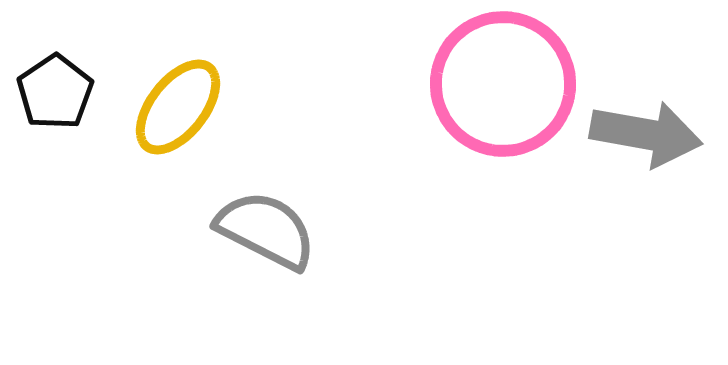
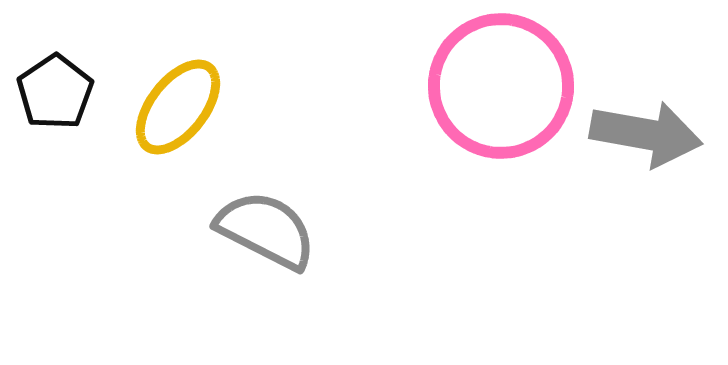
pink circle: moved 2 px left, 2 px down
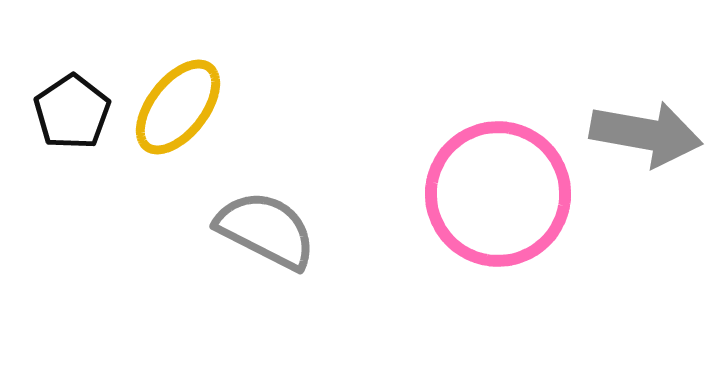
pink circle: moved 3 px left, 108 px down
black pentagon: moved 17 px right, 20 px down
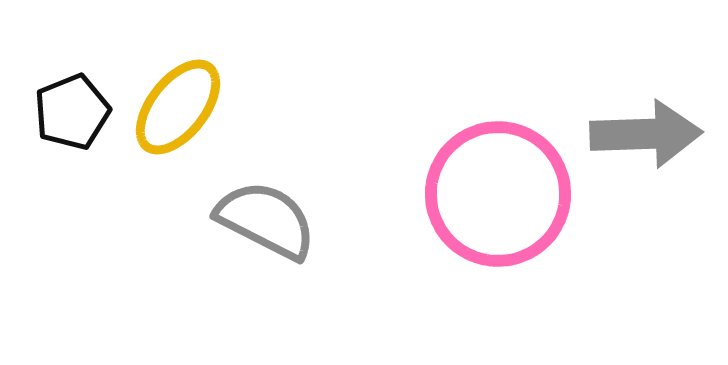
black pentagon: rotated 12 degrees clockwise
gray arrow: rotated 12 degrees counterclockwise
gray semicircle: moved 10 px up
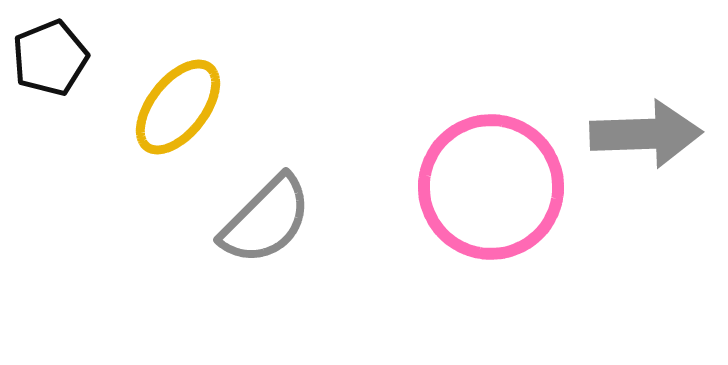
black pentagon: moved 22 px left, 54 px up
pink circle: moved 7 px left, 7 px up
gray semicircle: rotated 108 degrees clockwise
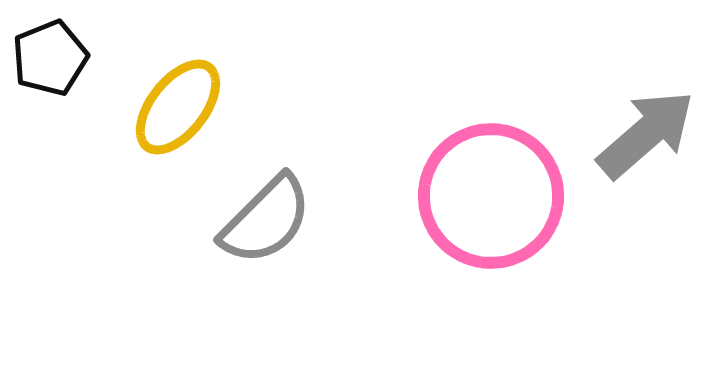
gray arrow: rotated 39 degrees counterclockwise
pink circle: moved 9 px down
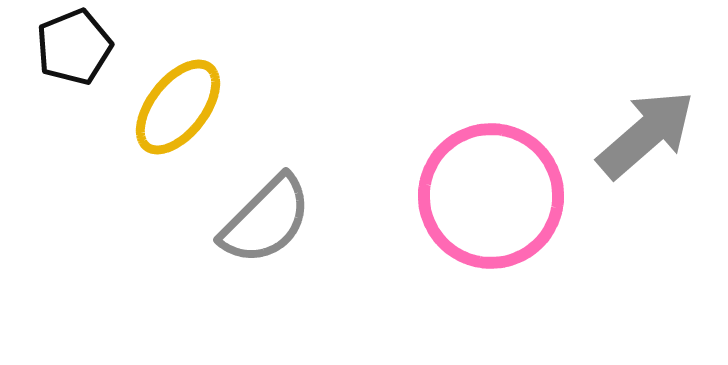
black pentagon: moved 24 px right, 11 px up
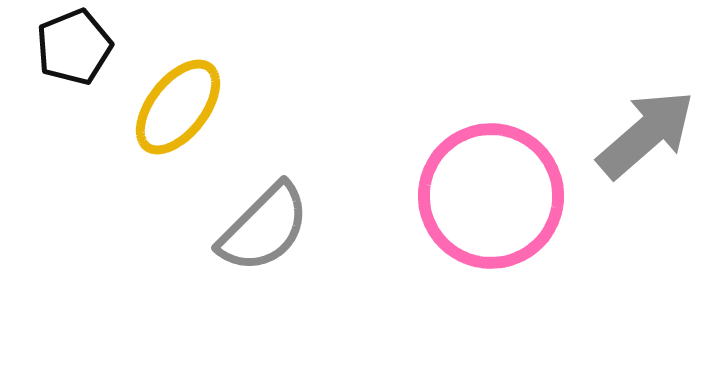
gray semicircle: moved 2 px left, 8 px down
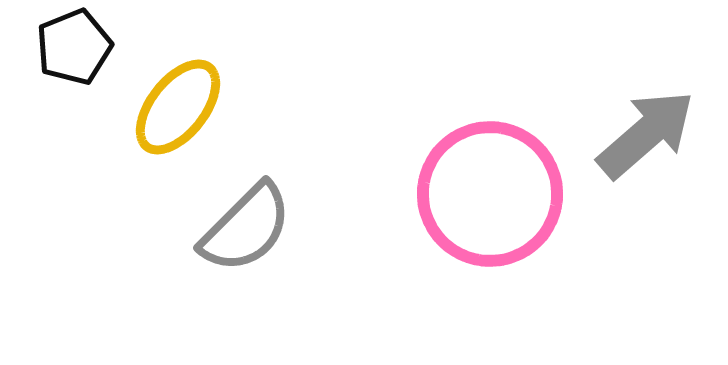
pink circle: moved 1 px left, 2 px up
gray semicircle: moved 18 px left
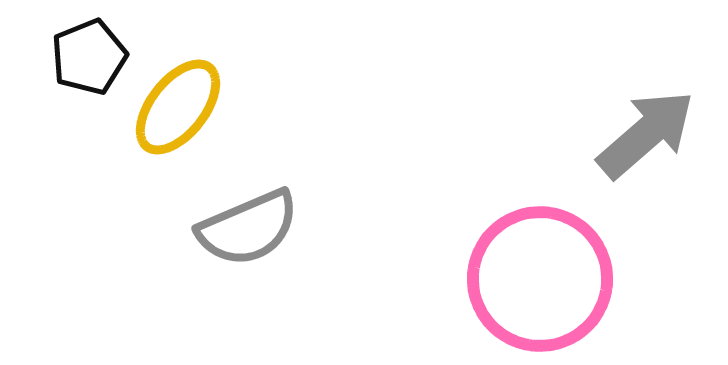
black pentagon: moved 15 px right, 10 px down
pink circle: moved 50 px right, 85 px down
gray semicircle: moved 2 px right; rotated 22 degrees clockwise
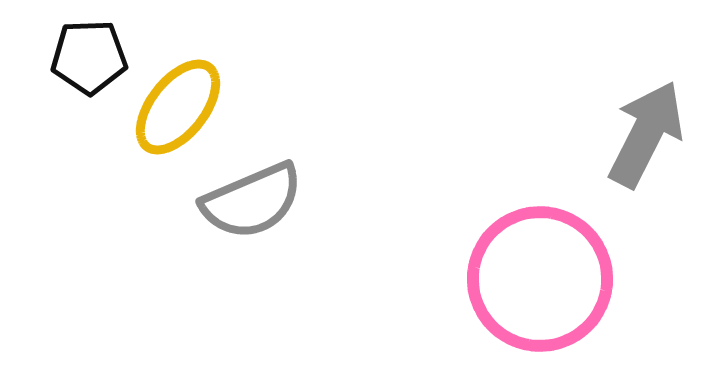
black pentagon: rotated 20 degrees clockwise
gray arrow: rotated 22 degrees counterclockwise
gray semicircle: moved 4 px right, 27 px up
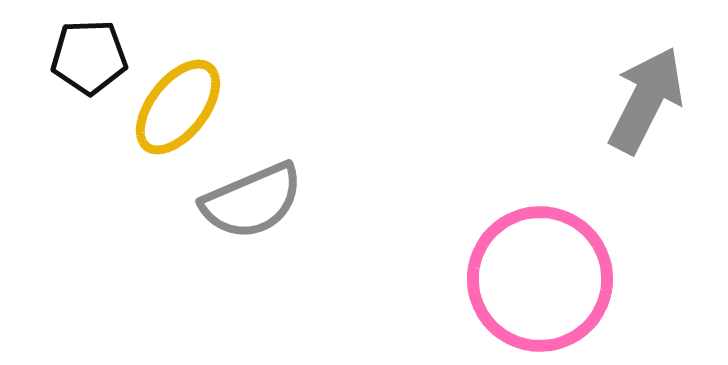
gray arrow: moved 34 px up
